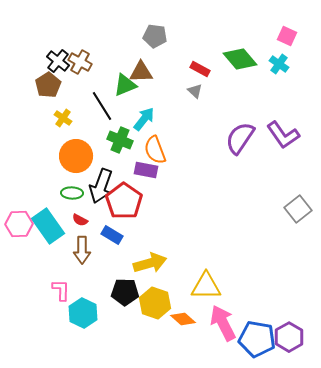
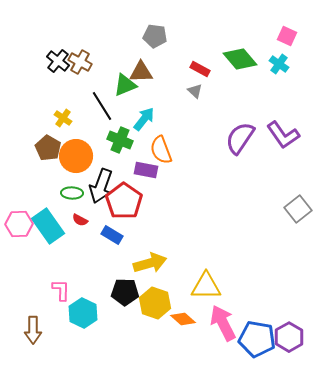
brown pentagon: moved 63 px down; rotated 10 degrees counterclockwise
orange semicircle: moved 6 px right
brown arrow: moved 49 px left, 80 px down
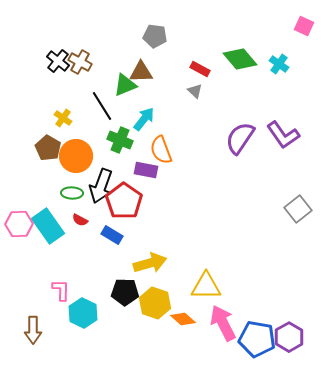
pink square: moved 17 px right, 10 px up
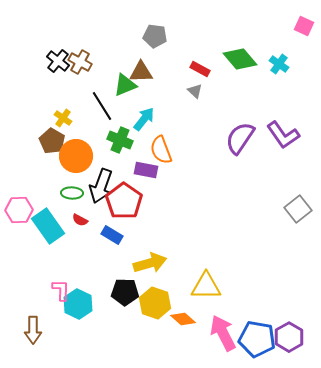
brown pentagon: moved 4 px right, 7 px up
pink hexagon: moved 14 px up
cyan hexagon: moved 5 px left, 9 px up
pink arrow: moved 10 px down
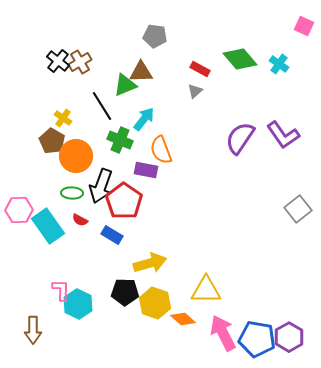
brown cross: rotated 30 degrees clockwise
gray triangle: rotated 35 degrees clockwise
yellow triangle: moved 4 px down
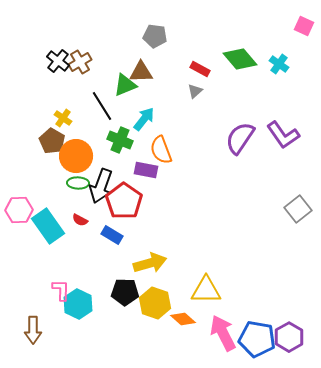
green ellipse: moved 6 px right, 10 px up
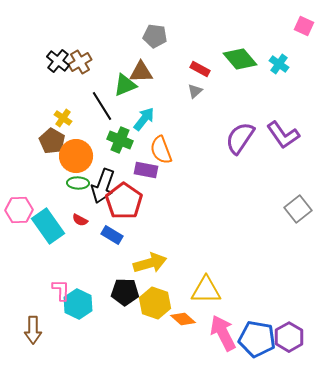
black arrow: moved 2 px right
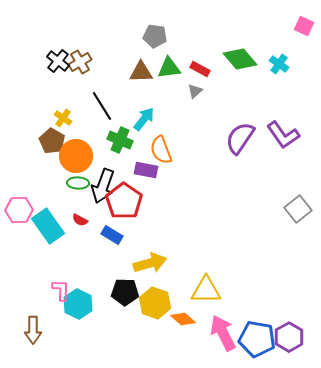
green triangle: moved 44 px right, 17 px up; rotated 15 degrees clockwise
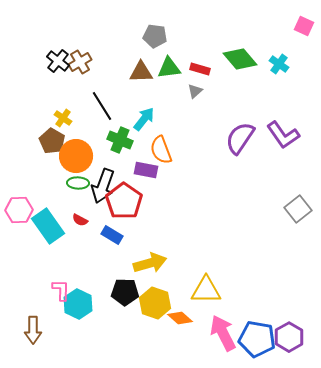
red rectangle: rotated 12 degrees counterclockwise
orange diamond: moved 3 px left, 1 px up
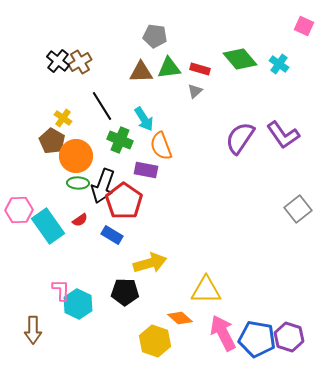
cyan arrow: rotated 110 degrees clockwise
orange semicircle: moved 4 px up
red semicircle: rotated 63 degrees counterclockwise
yellow hexagon: moved 38 px down
purple hexagon: rotated 12 degrees counterclockwise
